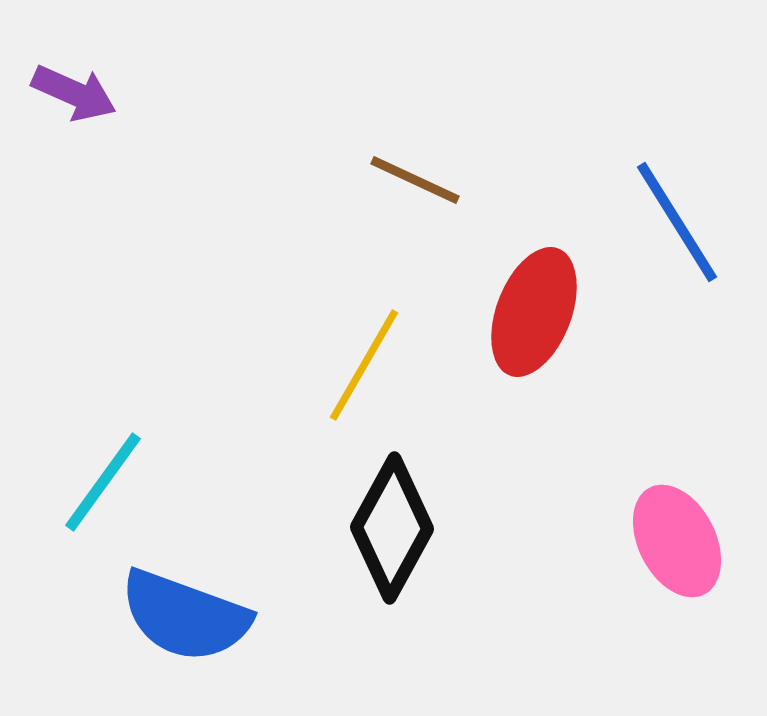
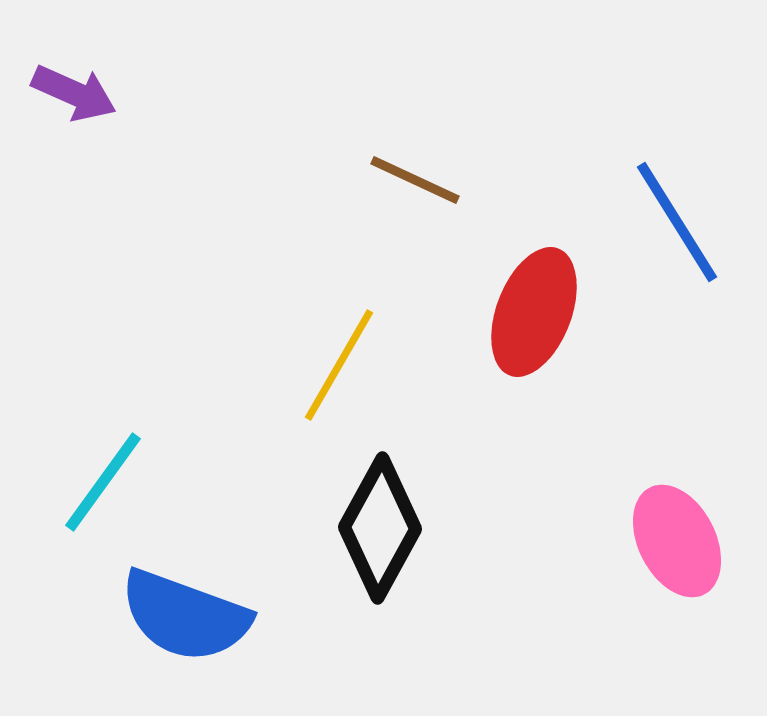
yellow line: moved 25 px left
black diamond: moved 12 px left
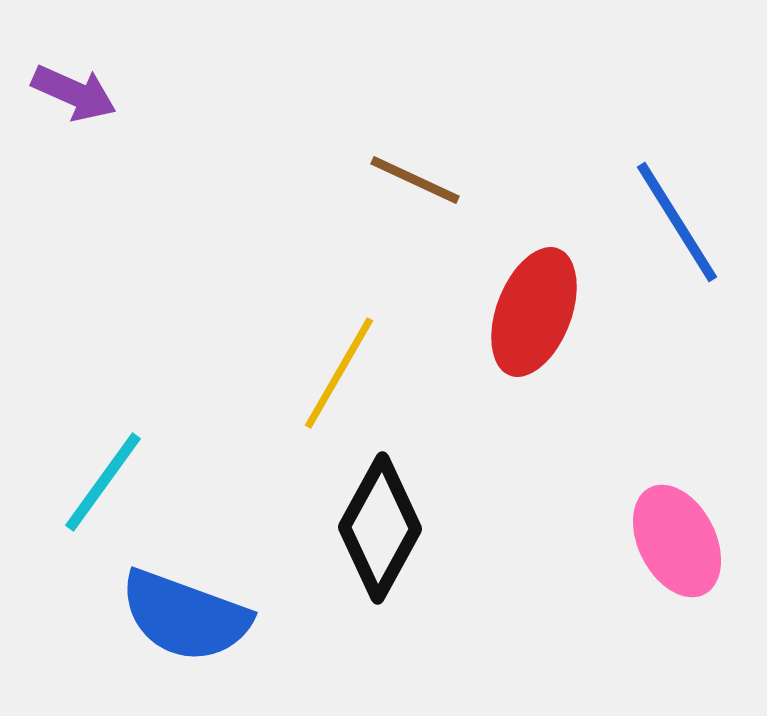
yellow line: moved 8 px down
